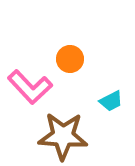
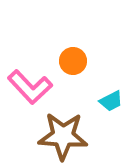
orange circle: moved 3 px right, 2 px down
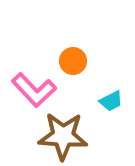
pink L-shape: moved 4 px right, 3 px down
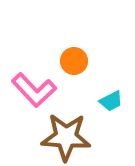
orange circle: moved 1 px right
brown star: moved 3 px right, 1 px down
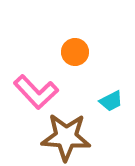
orange circle: moved 1 px right, 9 px up
pink L-shape: moved 2 px right, 2 px down
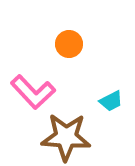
orange circle: moved 6 px left, 8 px up
pink L-shape: moved 3 px left
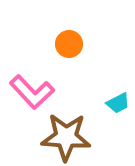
pink L-shape: moved 1 px left
cyan trapezoid: moved 7 px right, 2 px down
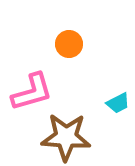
pink L-shape: rotated 63 degrees counterclockwise
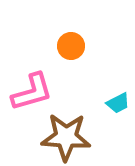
orange circle: moved 2 px right, 2 px down
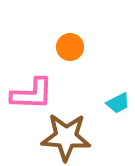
orange circle: moved 1 px left, 1 px down
pink L-shape: moved 2 px down; rotated 18 degrees clockwise
